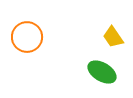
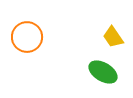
green ellipse: moved 1 px right
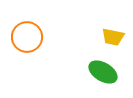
yellow trapezoid: rotated 45 degrees counterclockwise
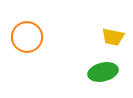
green ellipse: rotated 44 degrees counterclockwise
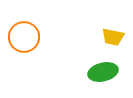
orange circle: moved 3 px left
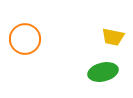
orange circle: moved 1 px right, 2 px down
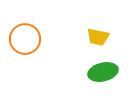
yellow trapezoid: moved 15 px left
